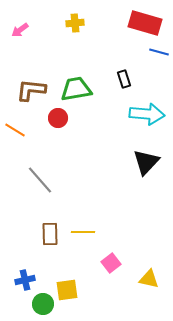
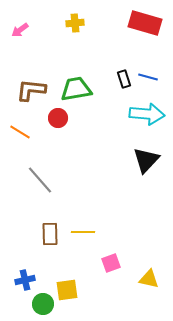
blue line: moved 11 px left, 25 px down
orange line: moved 5 px right, 2 px down
black triangle: moved 2 px up
pink square: rotated 18 degrees clockwise
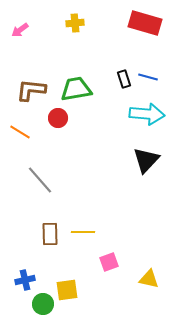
pink square: moved 2 px left, 1 px up
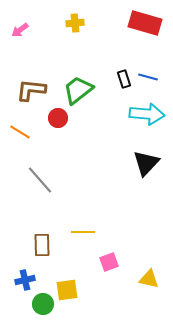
green trapezoid: moved 2 px right, 1 px down; rotated 28 degrees counterclockwise
black triangle: moved 3 px down
brown rectangle: moved 8 px left, 11 px down
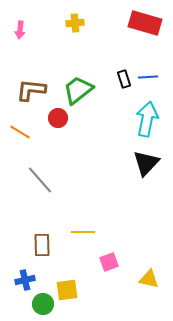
pink arrow: rotated 48 degrees counterclockwise
blue line: rotated 18 degrees counterclockwise
cyan arrow: moved 5 px down; rotated 84 degrees counterclockwise
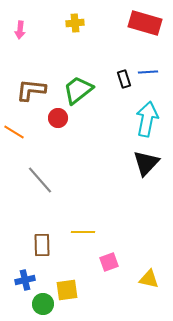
blue line: moved 5 px up
orange line: moved 6 px left
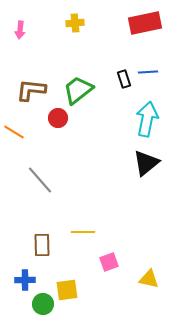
red rectangle: rotated 28 degrees counterclockwise
black triangle: rotated 8 degrees clockwise
blue cross: rotated 12 degrees clockwise
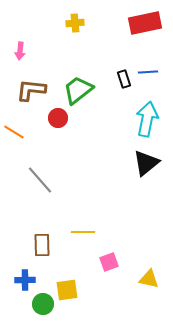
pink arrow: moved 21 px down
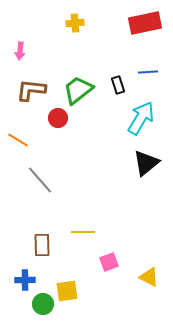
black rectangle: moved 6 px left, 6 px down
cyan arrow: moved 6 px left, 1 px up; rotated 20 degrees clockwise
orange line: moved 4 px right, 8 px down
yellow triangle: moved 2 px up; rotated 15 degrees clockwise
yellow square: moved 1 px down
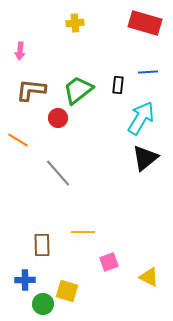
red rectangle: rotated 28 degrees clockwise
black rectangle: rotated 24 degrees clockwise
black triangle: moved 1 px left, 5 px up
gray line: moved 18 px right, 7 px up
yellow square: rotated 25 degrees clockwise
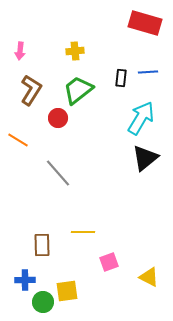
yellow cross: moved 28 px down
black rectangle: moved 3 px right, 7 px up
brown L-shape: rotated 116 degrees clockwise
yellow square: rotated 25 degrees counterclockwise
green circle: moved 2 px up
